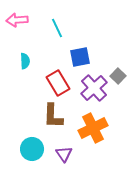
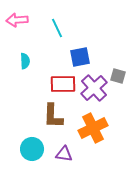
gray square: rotated 28 degrees counterclockwise
red rectangle: moved 5 px right, 1 px down; rotated 60 degrees counterclockwise
purple triangle: rotated 48 degrees counterclockwise
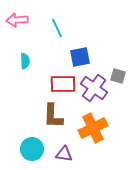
purple cross: rotated 12 degrees counterclockwise
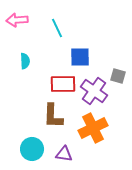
blue square: rotated 10 degrees clockwise
purple cross: moved 3 px down
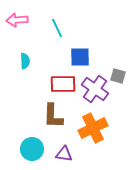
purple cross: moved 1 px right, 2 px up
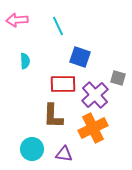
cyan line: moved 1 px right, 2 px up
blue square: rotated 20 degrees clockwise
gray square: moved 2 px down
purple cross: moved 6 px down; rotated 12 degrees clockwise
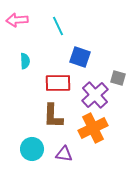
red rectangle: moved 5 px left, 1 px up
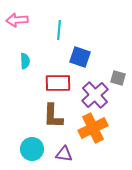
cyan line: moved 1 px right, 4 px down; rotated 30 degrees clockwise
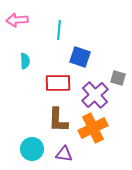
brown L-shape: moved 5 px right, 4 px down
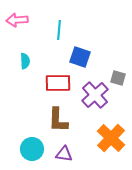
orange cross: moved 18 px right, 10 px down; rotated 20 degrees counterclockwise
